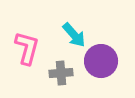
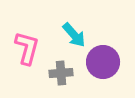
purple circle: moved 2 px right, 1 px down
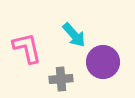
pink L-shape: rotated 28 degrees counterclockwise
gray cross: moved 6 px down
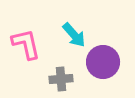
pink L-shape: moved 1 px left, 4 px up
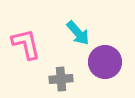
cyan arrow: moved 4 px right, 2 px up
purple circle: moved 2 px right
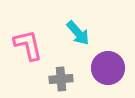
pink L-shape: moved 2 px right, 1 px down
purple circle: moved 3 px right, 6 px down
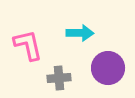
cyan arrow: moved 2 px right; rotated 48 degrees counterclockwise
gray cross: moved 2 px left, 1 px up
